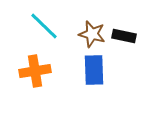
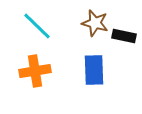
cyan line: moved 7 px left
brown star: moved 3 px right, 11 px up
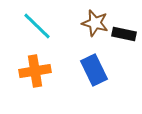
black rectangle: moved 2 px up
blue rectangle: rotated 24 degrees counterclockwise
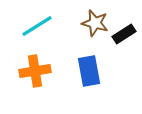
cyan line: rotated 76 degrees counterclockwise
black rectangle: rotated 45 degrees counterclockwise
blue rectangle: moved 5 px left, 1 px down; rotated 16 degrees clockwise
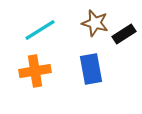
cyan line: moved 3 px right, 4 px down
blue rectangle: moved 2 px right, 2 px up
